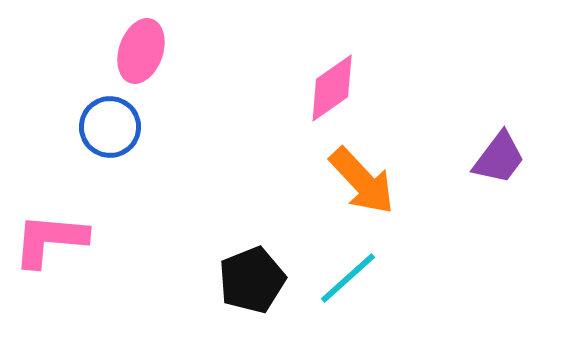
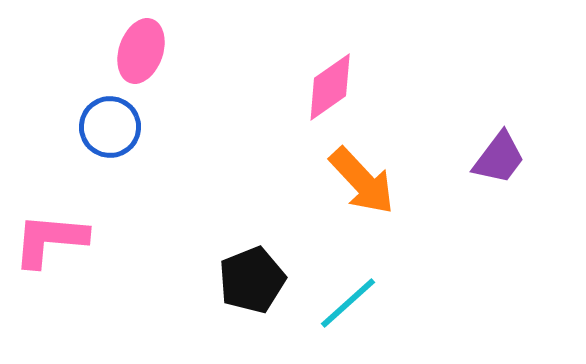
pink diamond: moved 2 px left, 1 px up
cyan line: moved 25 px down
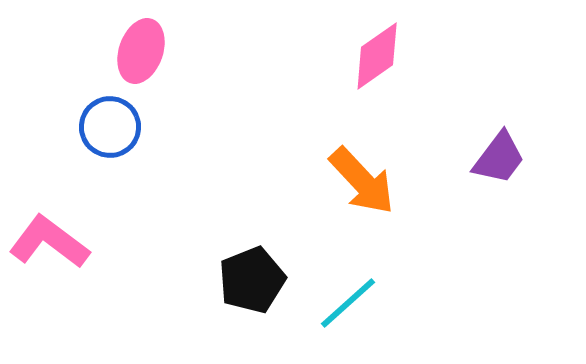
pink diamond: moved 47 px right, 31 px up
pink L-shape: moved 1 px left, 2 px down; rotated 32 degrees clockwise
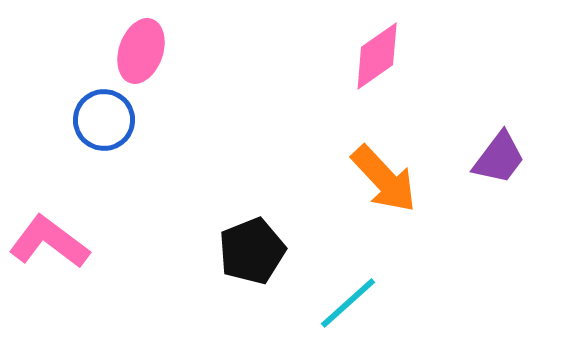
blue circle: moved 6 px left, 7 px up
orange arrow: moved 22 px right, 2 px up
black pentagon: moved 29 px up
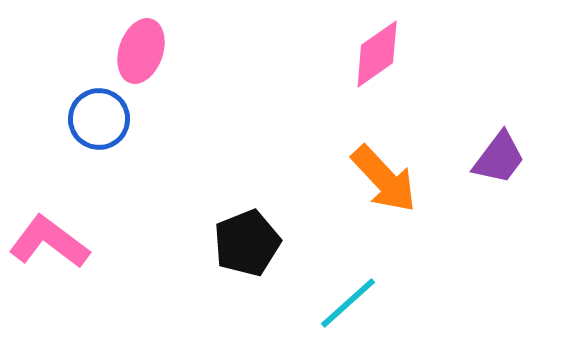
pink diamond: moved 2 px up
blue circle: moved 5 px left, 1 px up
black pentagon: moved 5 px left, 8 px up
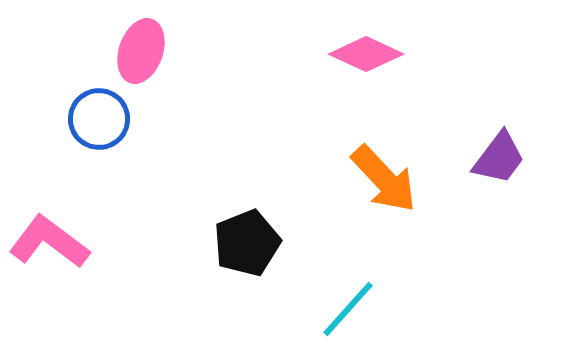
pink diamond: moved 11 px left; rotated 60 degrees clockwise
cyan line: moved 6 px down; rotated 6 degrees counterclockwise
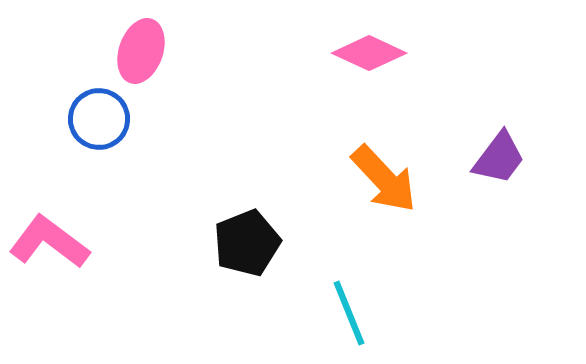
pink diamond: moved 3 px right, 1 px up
cyan line: moved 1 px right, 4 px down; rotated 64 degrees counterclockwise
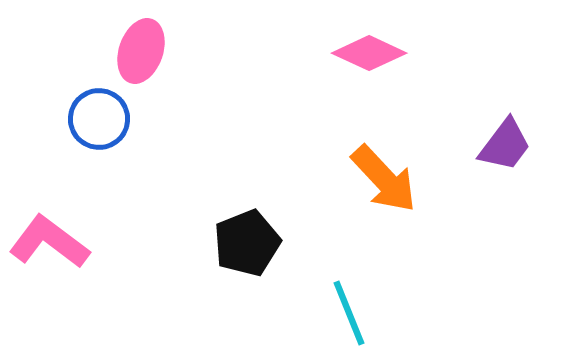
purple trapezoid: moved 6 px right, 13 px up
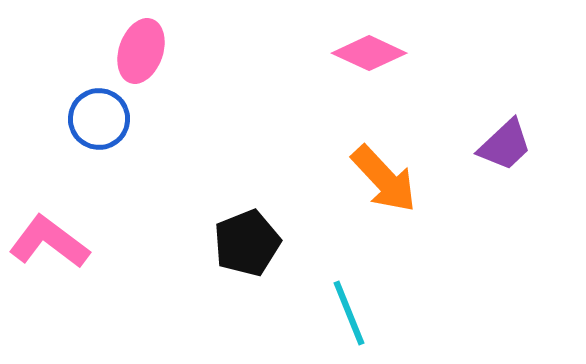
purple trapezoid: rotated 10 degrees clockwise
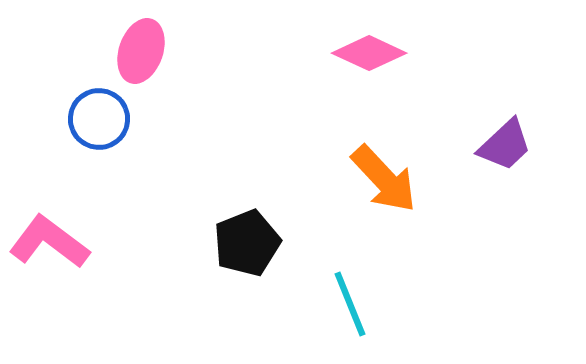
cyan line: moved 1 px right, 9 px up
